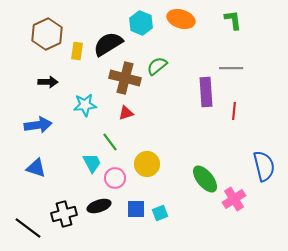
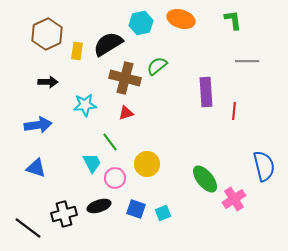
cyan hexagon: rotated 25 degrees clockwise
gray line: moved 16 px right, 7 px up
blue square: rotated 18 degrees clockwise
cyan square: moved 3 px right
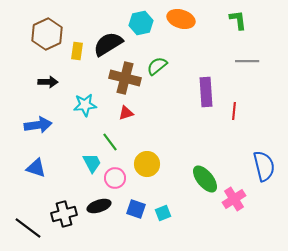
green L-shape: moved 5 px right
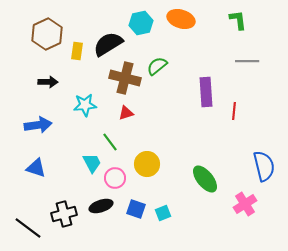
pink cross: moved 11 px right, 5 px down
black ellipse: moved 2 px right
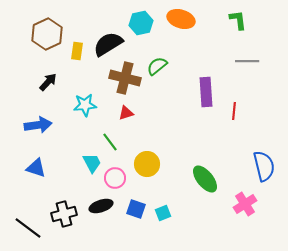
black arrow: rotated 48 degrees counterclockwise
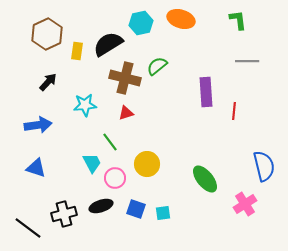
cyan square: rotated 14 degrees clockwise
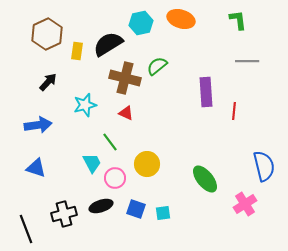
cyan star: rotated 10 degrees counterclockwise
red triangle: rotated 42 degrees clockwise
black line: moved 2 px left, 1 px down; rotated 32 degrees clockwise
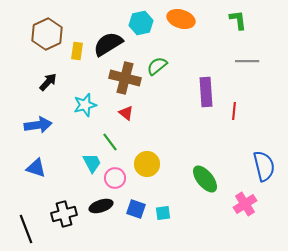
red triangle: rotated 14 degrees clockwise
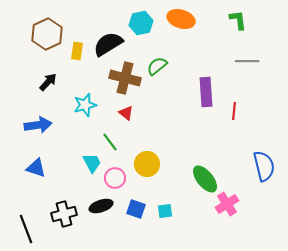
pink cross: moved 18 px left
cyan square: moved 2 px right, 2 px up
